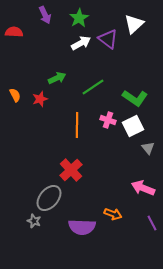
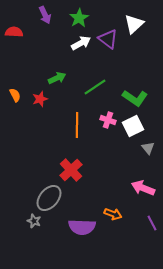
green line: moved 2 px right
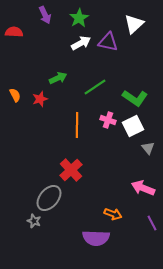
purple triangle: moved 3 px down; rotated 25 degrees counterclockwise
green arrow: moved 1 px right
purple semicircle: moved 14 px right, 11 px down
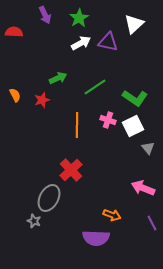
red star: moved 2 px right, 1 px down
gray ellipse: rotated 12 degrees counterclockwise
orange arrow: moved 1 px left, 1 px down
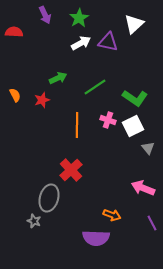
gray ellipse: rotated 12 degrees counterclockwise
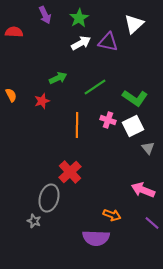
orange semicircle: moved 4 px left
red star: moved 1 px down
red cross: moved 1 px left, 2 px down
pink arrow: moved 2 px down
purple line: rotated 21 degrees counterclockwise
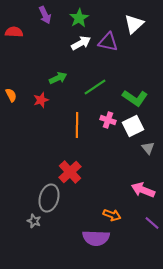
red star: moved 1 px left, 1 px up
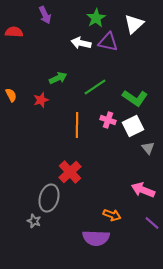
green star: moved 17 px right
white arrow: rotated 138 degrees counterclockwise
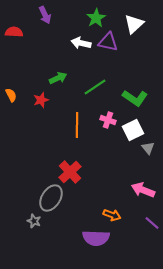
white square: moved 4 px down
gray ellipse: moved 2 px right; rotated 16 degrees clockwise
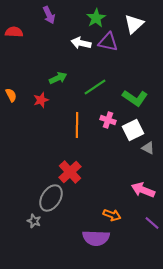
purple arrow: moved 4 px right
gray triangle: rotated 24 degrees counterclockwise
